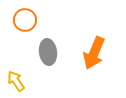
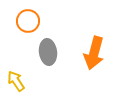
orange circle: moved 3 px right, 1 px down
orange arrow: rotated 8 degrees counterclockwise
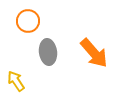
orange arrow: rotated 56 degrees counterclockwise
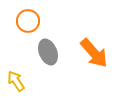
gray ellipse: rotated 15 degrees counterclockwise
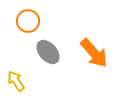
gray ellipse: rotated 20 degrees counterclockwise
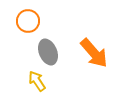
gray ellipse: rotated 20 degrees clockwise
yellow arrow: moved 21 px right
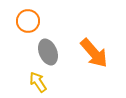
yellow arrow: moved 1 px right, 1 px down
